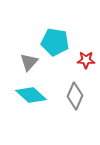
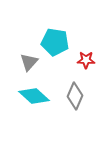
cyan diamond: moved 3 px right, 1 px down
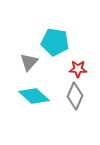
red star: moved 8 px left, 9 px down
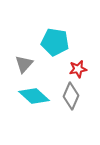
gray triangle: moved 5 px left, 2 px down
red star: rotated 12 degrees counterclockwise
gray diamond: moved 4 px left
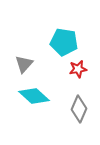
cyan pentagon: moved 9 px right
gray diamond: moved 8 px right, 13 px down
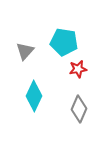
gray triangle: moved 1 px right, 13 px up
cyan diamond: rotated 72 degrees clockwise
